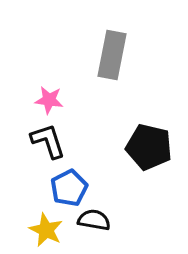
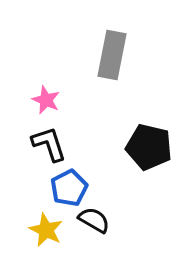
pink star: moved 3 px left; rotated 16 degrees clockwise
black L-shape: moved 1 px right, 3 px down
black semicircle: rotated 20 degrees clockwise
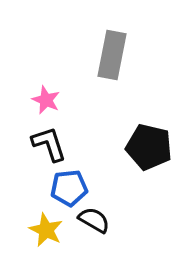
blue pentagon: rotated 21 degrees clockwise
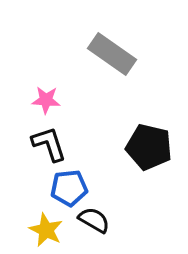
gray rectangle: moved 1 px up; rotated 66 degrees counterclockwise
pink star: rotated 20 degrees counterclockwise
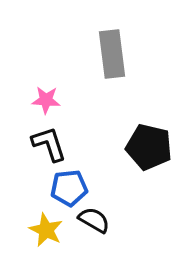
gray rectangle: rotated 48 degrees clockwise
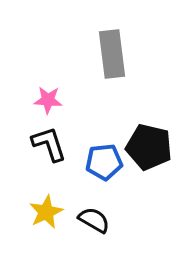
pink star: moved 2 px right
blue pentagon: moved 35 px right, 26 px up
yellow star: moved 18 px up; rotated 20 degrees clockwise
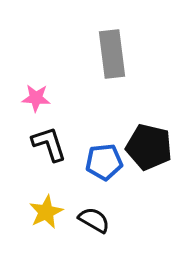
pink star: moved 12 px left, 2 px up
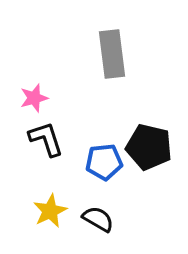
pink star: moved 2 px left; rotated 20 degrees counterclockwise
black L-shape: moved 3 px left, 5 px up
yellow star: moved 4 px right, 1 px up
black semicircle: moved 4 px right, 1 px up
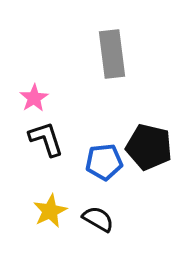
pink star: rotated 16 degrees counterclockwise
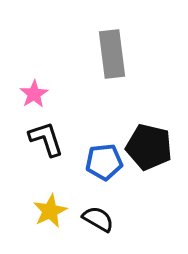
pink star: moved 4 px up
